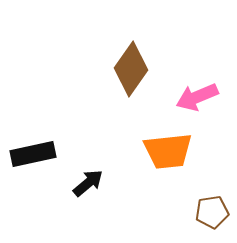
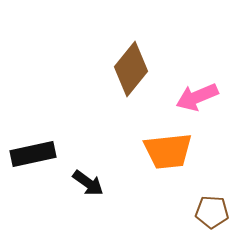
brown diamond: rotated 4 degrees clockwise
black arrow: rotated 76 degrees clockwise
brown pentagon: rotated 12 degrees clockwise
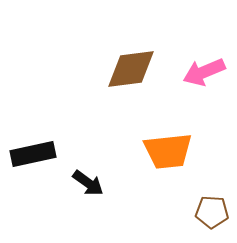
brown diamond: rotated 44 degrees clockwise
pink arrow: moved 7 px right, 25 px up
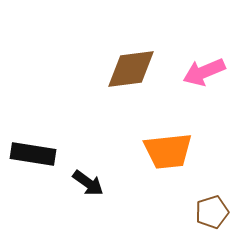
black rectangle: rotated 21 degrees clockwise
brown pentagon: rotated 20 degrees counterclockwise
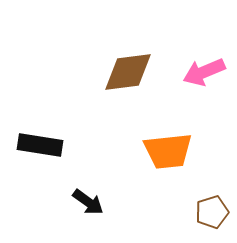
brown diamond: moved 3 px left, 3 px down
black rectangle: moved 7 px right, 9 px up
black arrow: moved 19 px down
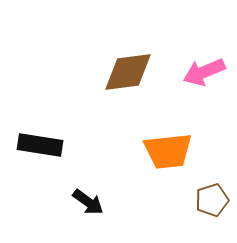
brown pentagon: moved 12 px up
